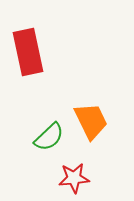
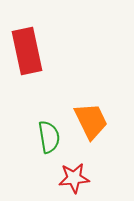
red rectangle: moved 1 px left, 1 px up
green semicircle: rotated 56 degrees counterclockwise
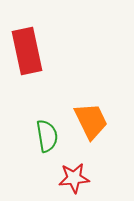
green semicircle: moved 2 px left, 1 px up
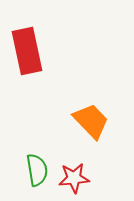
orange trapezoid: rotated 18 degrees counterclockwise
green semicircle: moved 10 px left, 34 px down
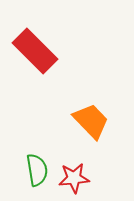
red rectangle: moved 8 px right; rotated 33 degrees counterclockwise
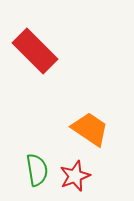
orange trapezoid: moved 1 px left, 8 px down; rotated 12 degrees counterclockwise
red star: moved 1 px right, 2 px up; rotated 16 degrees counterclockwise
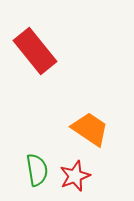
red rectangle: rotated 6 degrees clockwise
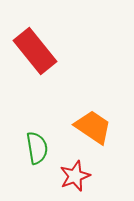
orange trapezoid: moved 3 px right, 2 px up
green semicircle: moved 22 px up
